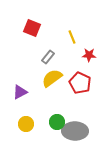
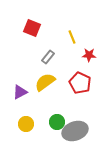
yellow semicircle: moved 7 px left, 4 px down
gray ellipse: rotated 20 degrees counterclockwise
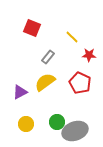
yellow line: rotated 24 degrees counterclockwise
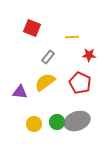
yellow line: rotated 48 degrees counterclockwise
purple triangle: rotated 35 degrees clockwise
yellow circle: moved 8 px right
gray ellipse: moved 2 px right, 10 px up
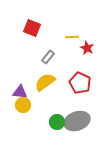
red star: moved 2 px left, 7 px up; rotated 24 degrees clockwise
yellow circle: moved 11 px left, 19 px up
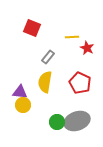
yellow semicircle: rotated 45 degrees counterclockwise
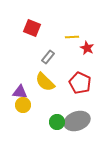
yellow semicircle: rotated 55 degrees counterclockwise
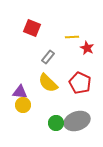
yellow semicircle: moved 3 px right, 1 px down
green circle: moved 1 px left, 1 px down
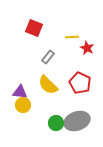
red square: moved 2 px right
yellow semicircle: moved 2 px down
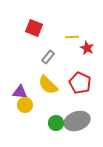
yellow circle: moved 2 px right
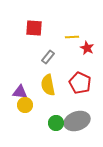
red square: rotated 18 degrees counterclockwise
yellow semicircle: rotated 35 degrees clockwise
